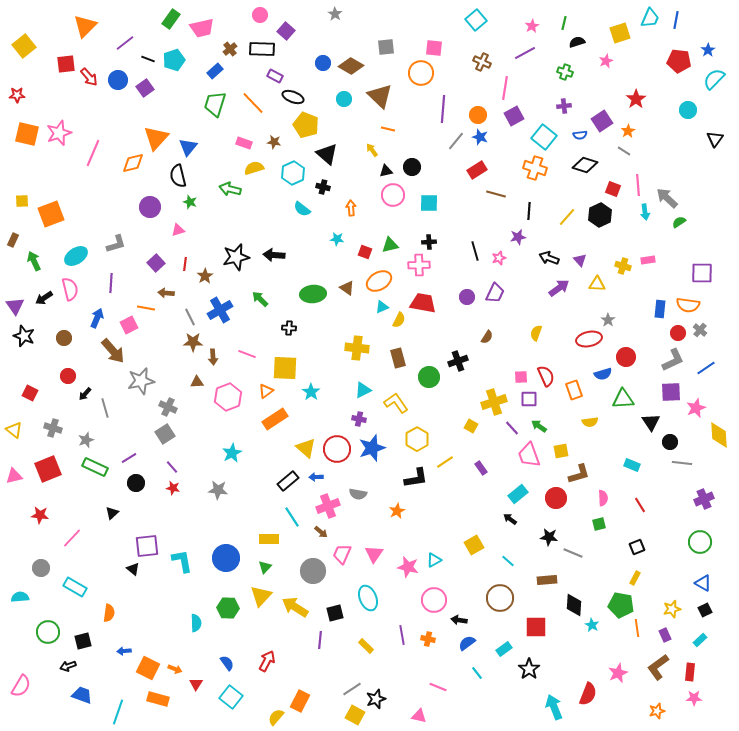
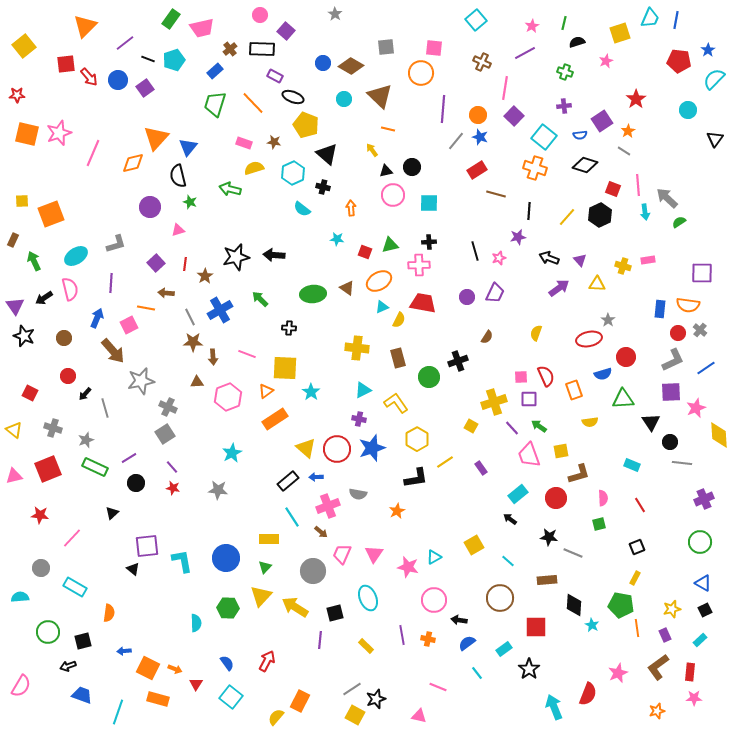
purple square at (514, 116): rotated 18 degrees counterclockwise
cyan triangle at (434, 560): moved 3 px up
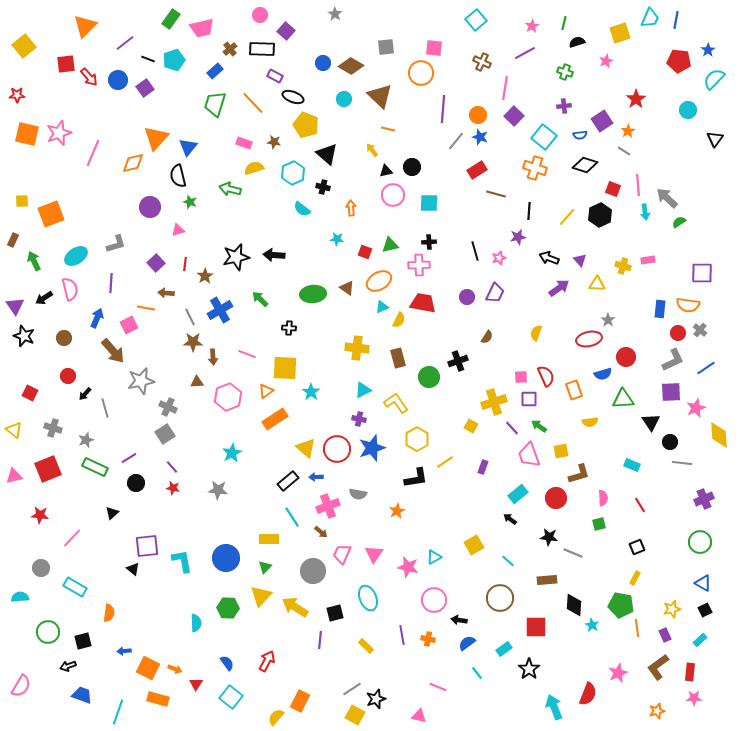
purple rectangle at (481, 468): moved 2 px right, 1 px up; rotated 56 degrees clockwise
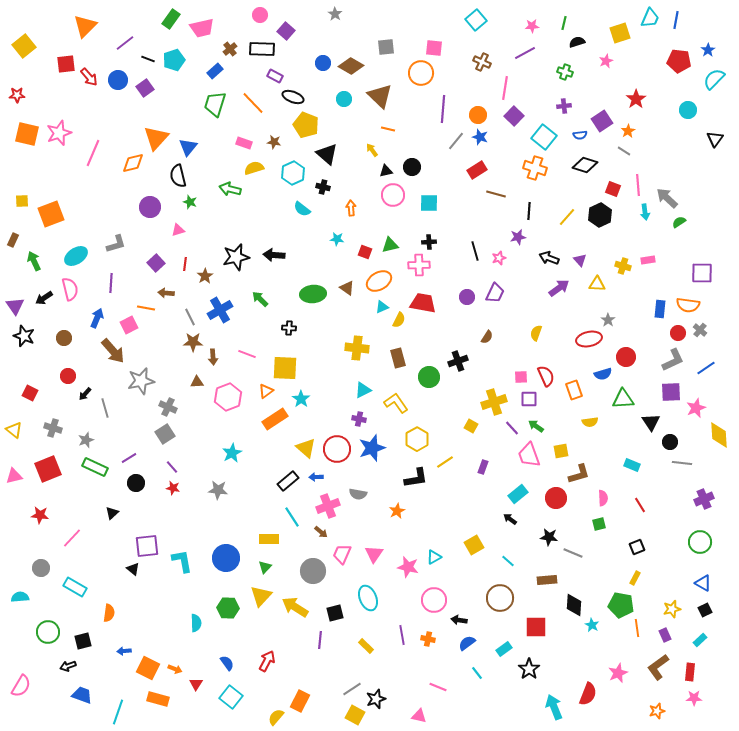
pink star at (532, 26): rotated 24 degrees clockwise
cyan star at (311, 392): moved 10 px left, 7 px down
green arrow at (539, 426): moved 3 px left
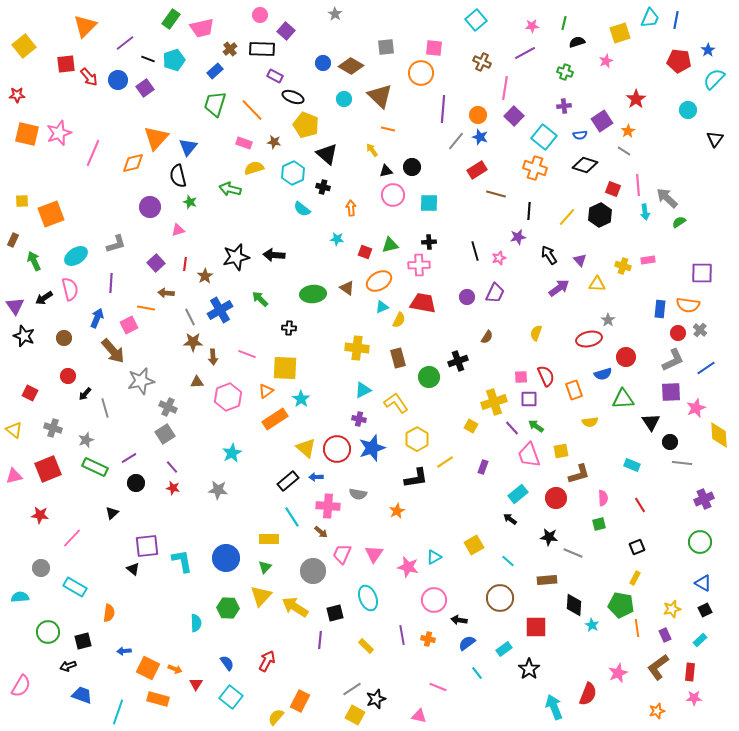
orange line at (253, 103): moved 1 px left, 7 px down
black arrow at (549, 258): moved 3 px up; rotated 36 degrees clockwise
pink cross at (328, 506): rotated 25 degrees clockwise
